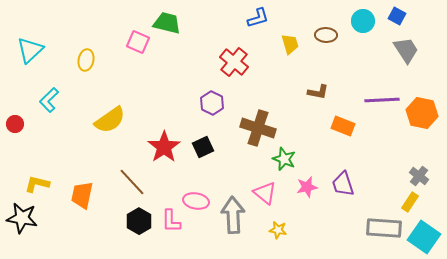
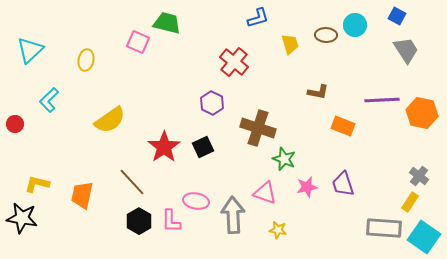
cyan circle: moved 8 px left, 4 px down
pink triangle: rotated 20 degrees counterclockwise
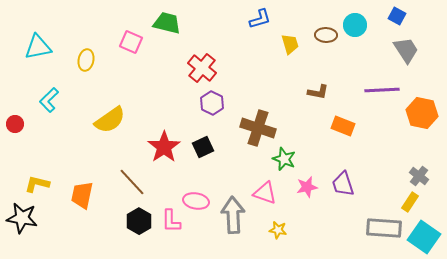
blue L-shape: moved 2 px right, 1 px down
pink square: moved 7 px left
cyan triangle: moved 8 px right, 3 px up; rotated 32 degrees clockwise
red cross: moved 32 px left, 6 px down
purple line: moved 10 px up
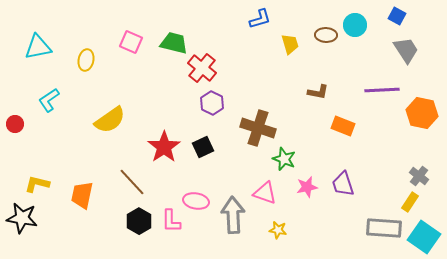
green trapezoid: moved 7 px right, 20 px down
cyan L-shape: rotated 10 degrees clockwise
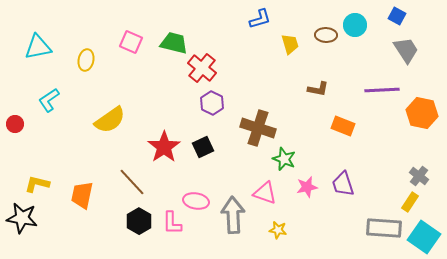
brown L-shape: moved 3 px up
pink L-shape: moved 1 px right, 2 px down
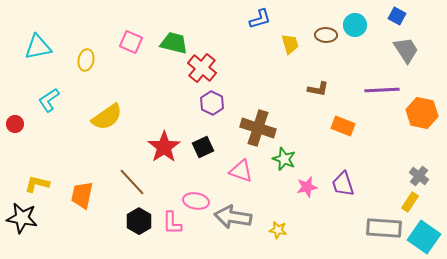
yellow semicircle: moved 3 px left, 3 px up
pink triangle: moved 24 px left, 22 px up
gray arrow: moved 2 px down; rotated 78 degrees counterclockwise
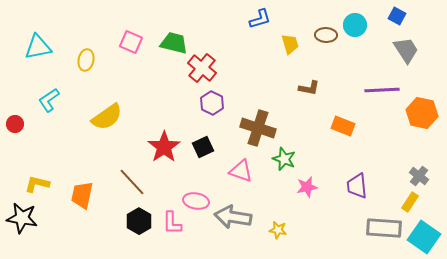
brown L-shape: moved 9 px left, 1 px up
purple trapezoid: moved 14 px right, 2 px down; rotated 12 degrees clockwise
